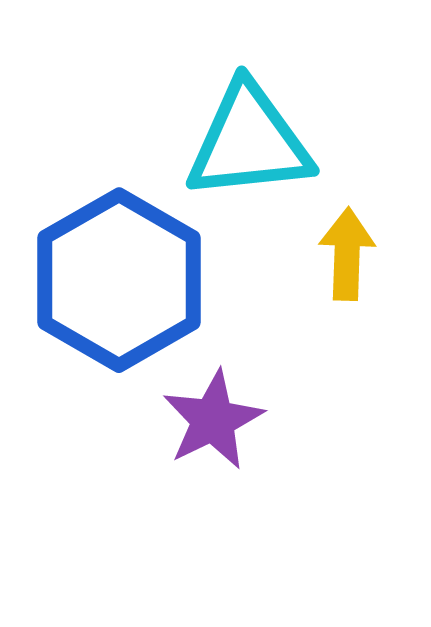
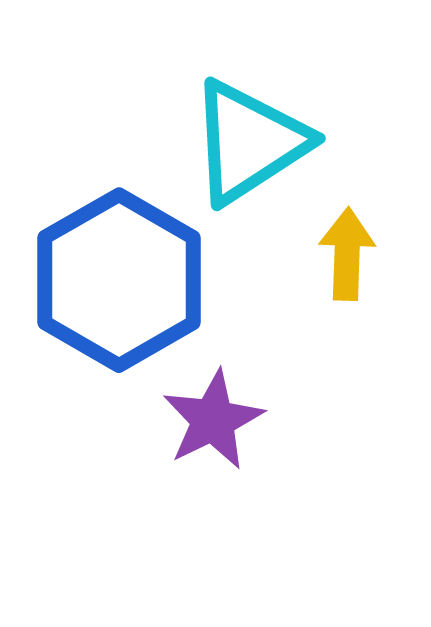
cyan triangle: rotated 27 degrees counterclockwise
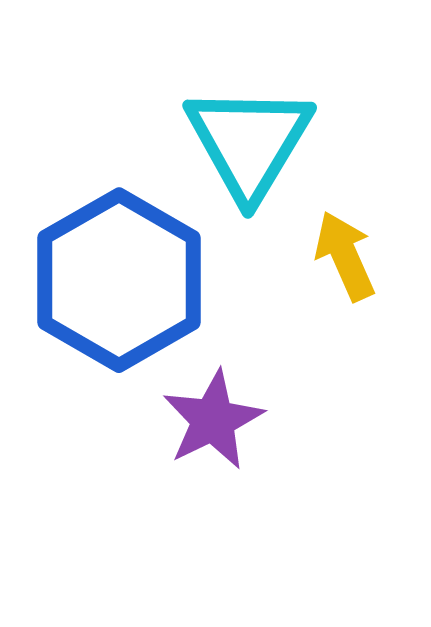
cyan triangle: rotated 26 degrees counterclockwise
yellow arrow: moved 2 px left, 2 px down; rotated 26 degrees counterclockwise
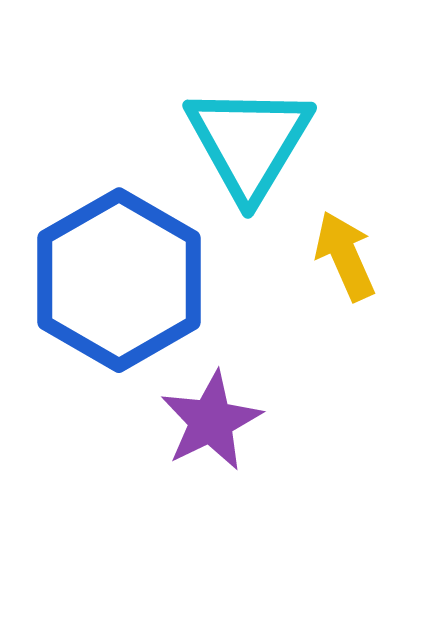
purple star: moved 2 px left, 1 px down
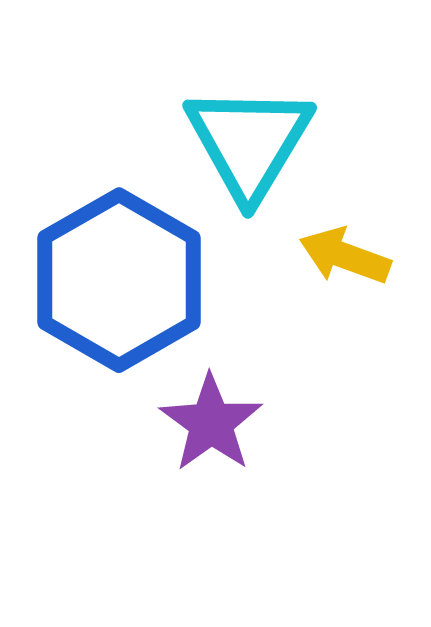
yellow arrow: rotated 46 degrees counterclockwise
purple star: moved 2 px down; rotated 10 degrees counterclockwise
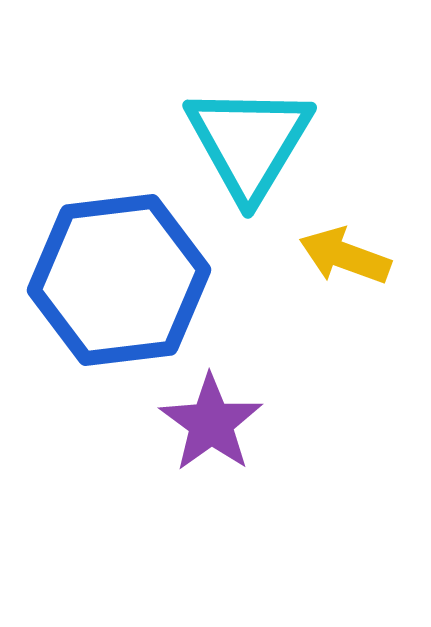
blue hexagon: rotated 23 degrees clockwise
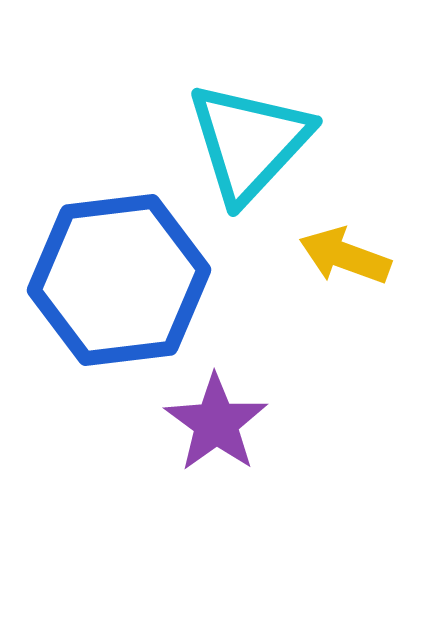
cyan triangle: rotated 12 degrees clockwise
purple star: moved 5 px right
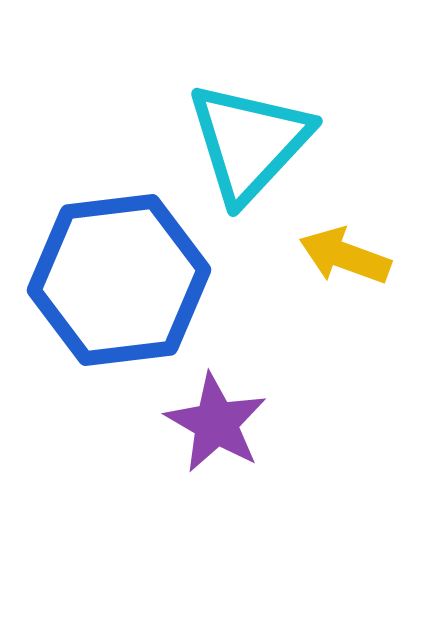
purple star: rotated 6 degrees counterclockwise
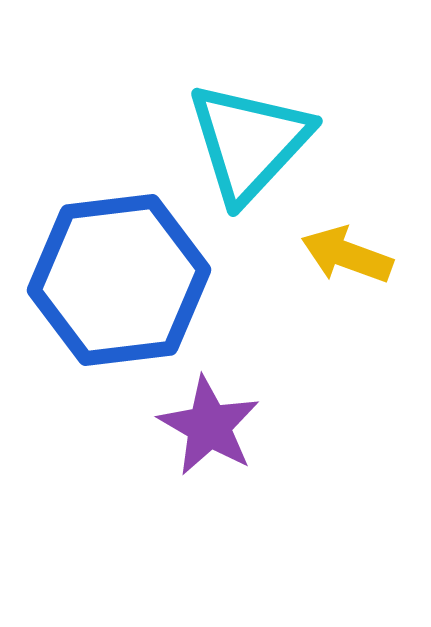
yellow arrow: moved 2 px right, 1 px up
purple star: moved 7 px left, 3 px down
